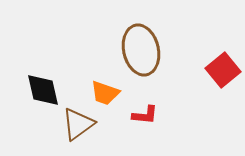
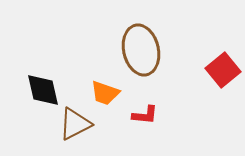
brown triangle: moved 3 px left; rotated 9 degrees clockwise
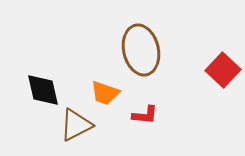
red square: rotated 8 degrees counterclockwise
brown triangle: moved 1 px right, 1 px down
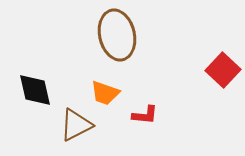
brown ellipse: moved 24 px left, 15 px up
black diamond: moved 8 px left
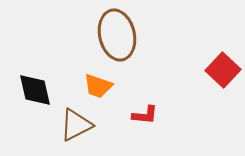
orange trapezoid: moved 7 px left, 7 px up
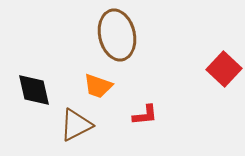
red square: moved 1 px right, 1 px up
black diamond: moved 1 px left
red L-shape: rotated 12 degrees counterclockwise
